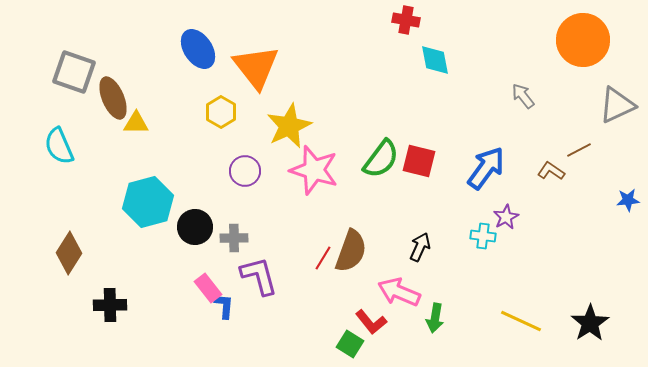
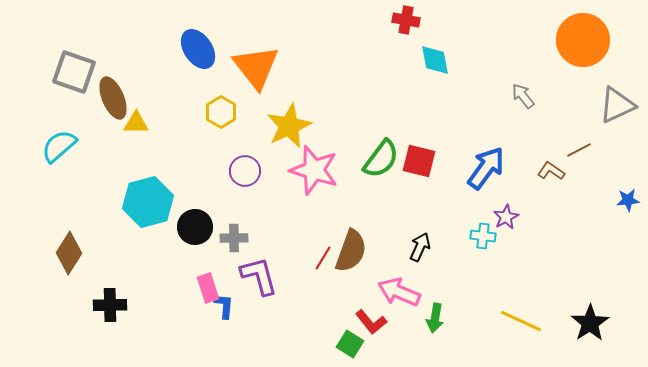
cyan semicircle: rotated 72 degrees clockwise
pink rectangle: rotated 20 degrees clockwise
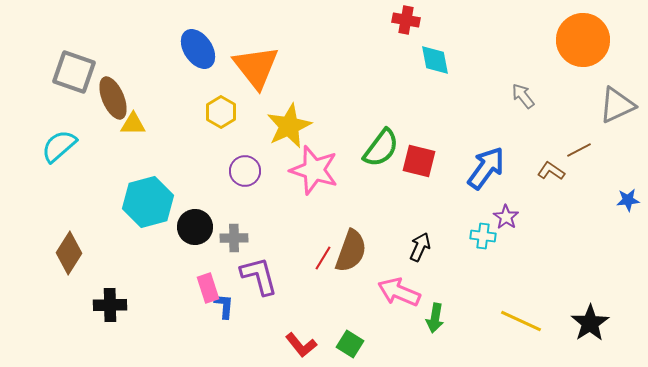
yellow triangle: moved 3 px left, 1 px down
green semicircle: moved 11 px up
purple star: rotated 10 degrees counterclockwise
red L-shape: moved 70 px left, 23 px down
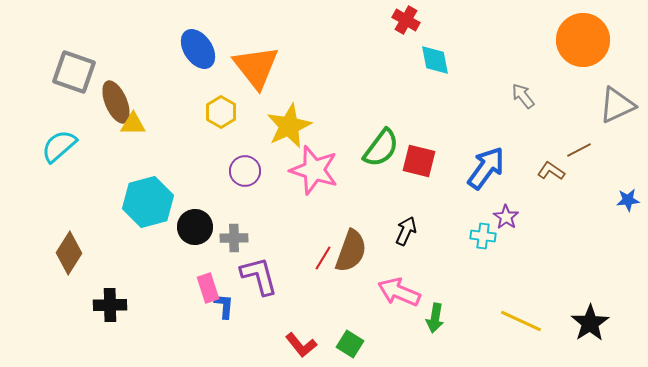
red cross: rotated 20 degrees clockwise
brown ellipse: moved 3 px right, 4 px down
black arrow: moved 14 px left, 16 px up
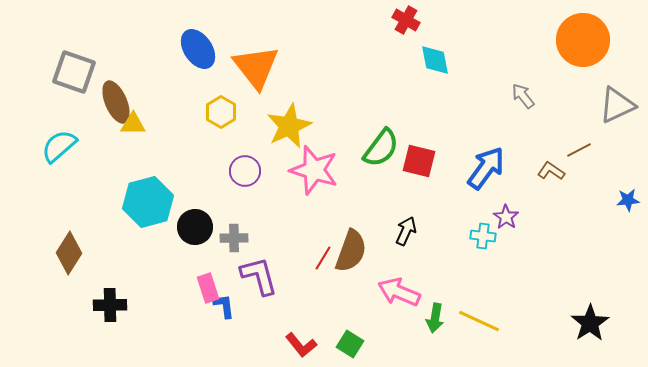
blue L-shape: rotated 12 degrees counterclockwise
yellow line: moved 42 px left
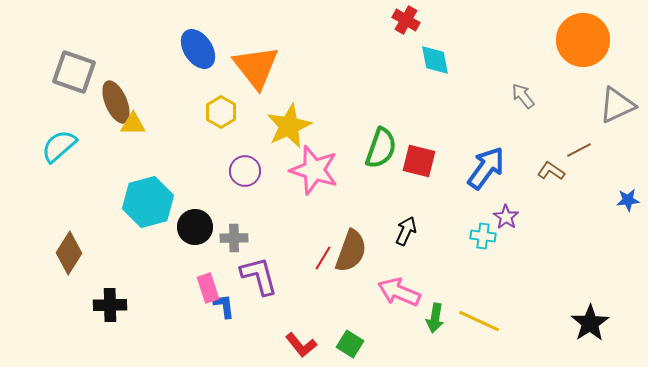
green semicircle: rotated 18 degrees counterclockwise
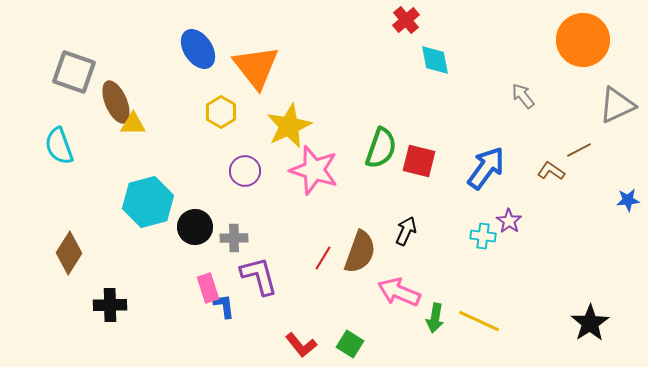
red cross: rotated 20 degrees clockwise
cyan semicircle: rotated 69 degrees counterclockwise
purple star: moved 3 px right, 4 px down
brown semicircle: moved 9 px right, 1 px down
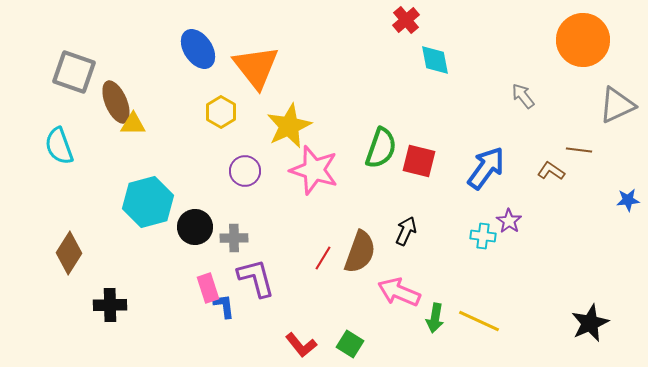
brown line: rotated 35 degrees clockwise
purple L-shape: moved 3 px left, 2 px down
black star: rotated 9 degrees clockwise
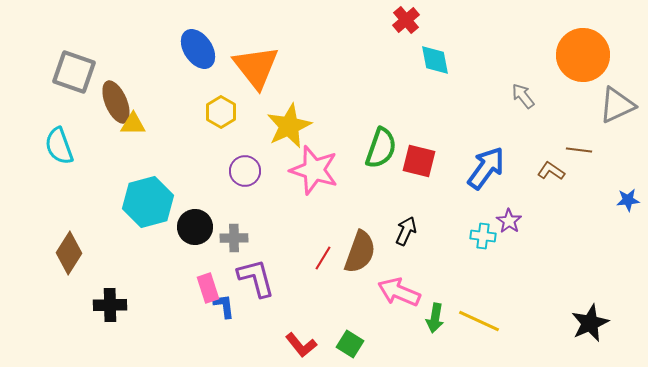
orange circle: moved 15 px down
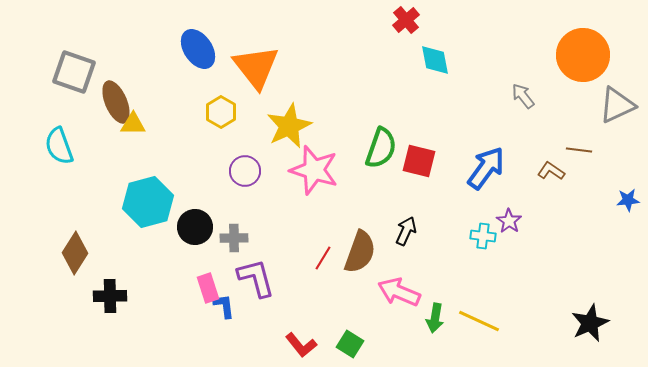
brown diamond: moved 6 px right
black cross: moved 9 px up
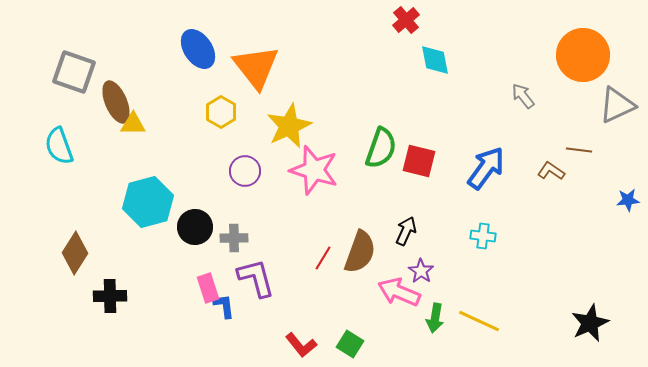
purple star: moved 88 px left, 50 px down
